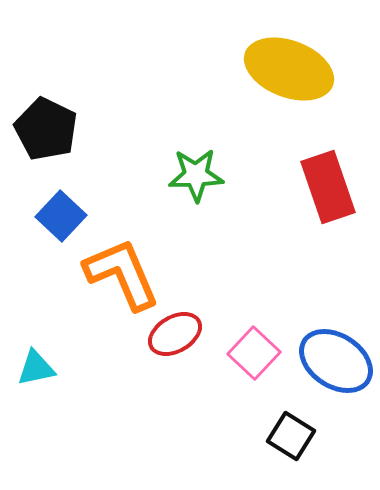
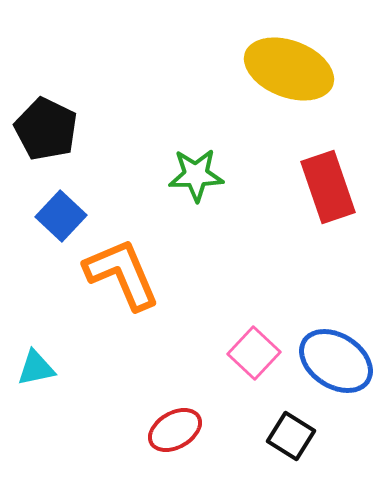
red ellipse: moved 96 px down
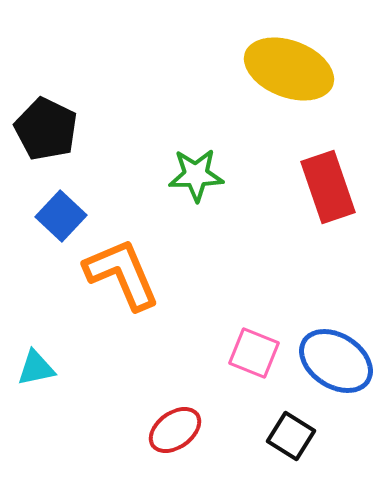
pink square: rotated 21 degrees counterclockwise
red ellipse: rotated 6 degrees counterclockwise
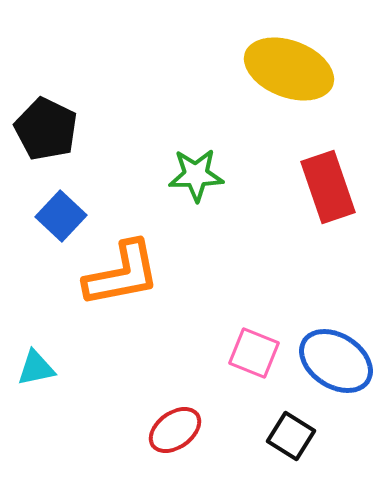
orange L-shape: rotated 102 degrees clockwise
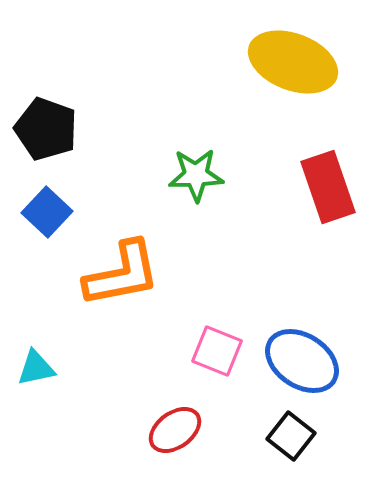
yellow ellipse: moved 4 px right, 7 px up
black pentagon: rotated 6 degrees counterclockwise
blue square: moved 14 px left, 4 px up
pink square: moved 37 px left, 2 px up
blue ellipse: moved 34 px left
black square: rotated 6 degrees clockwise
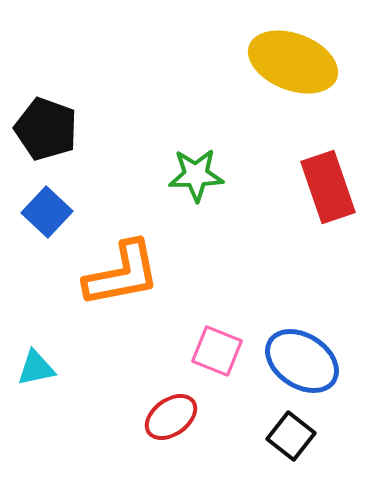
red ellipse: moved 4 px left, 13 px up
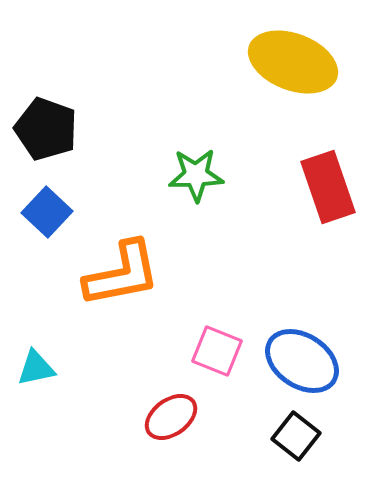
black square: moved 5 px right
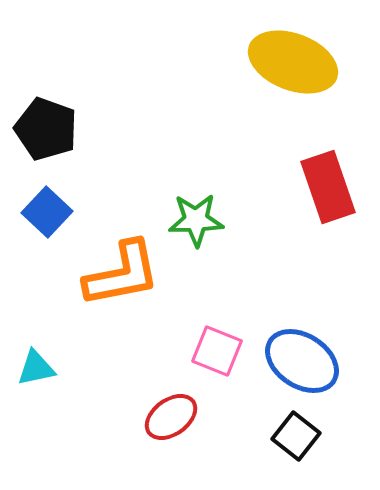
green star: moved 45 px down
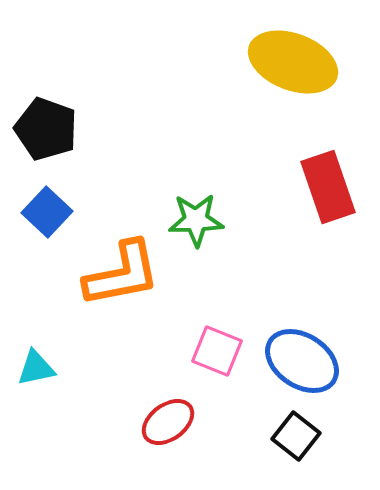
red ellipse: moved 3 px left, 5 px down
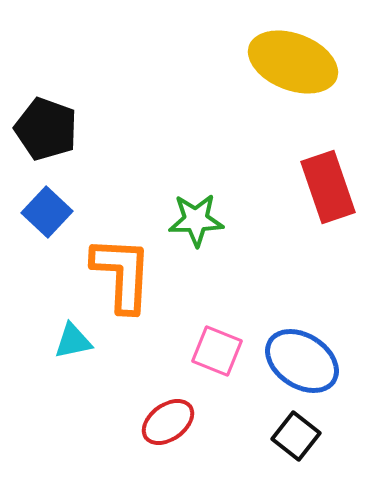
orange L-shape: rotated 76 degrees counterclockwise
cyan triangle: moved 37 px right, 27 px up
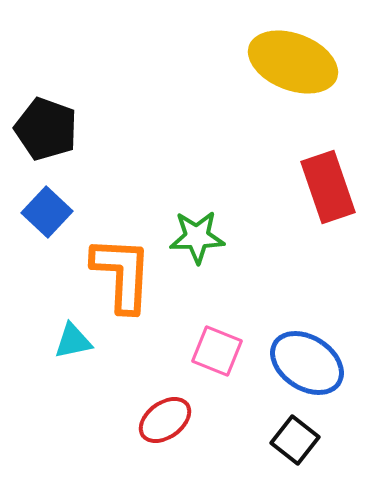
green star: moved 1 px right, 17 px down
blue ellipse: moved 5 px right, 2 px down
red ellipse: moved 3 px left, 2 px up
black square: moved 1 px left, 4 px down
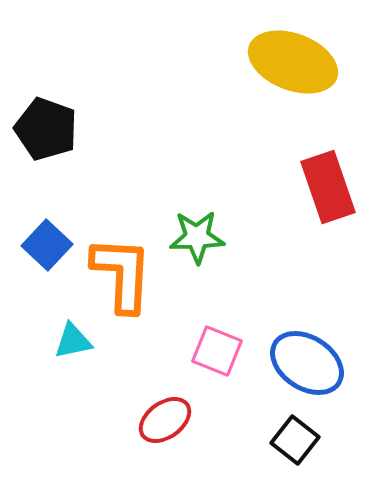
blue square: moved 33 px down
